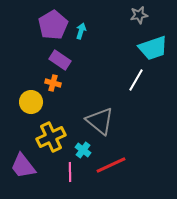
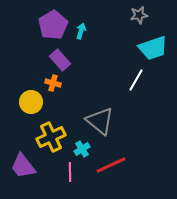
purple rectangle: rotated 15 degrees clockwise
cyan cross: moved 1 px left, 1 px up; rotated 21 degrees clockwise
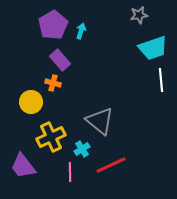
white line: moved 25 px right; rotated 35 degrees counterclockwise
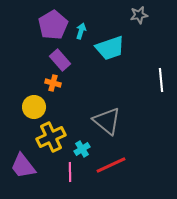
cyan trapezoid: moved 43 px left
yellow circle: moved 3 px right, 5 px down
gray triangle: moved 7 px right
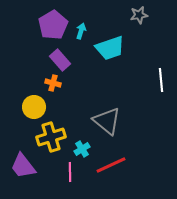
yellow cross: rotated 8 degrees clockwise
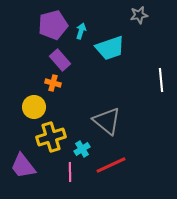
purple pentagon: rotated 16 degrees clockwise
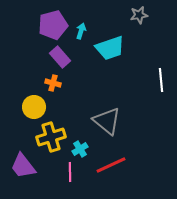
purple rectangle: moved 3 px up
cyan cross: moved 2 px left
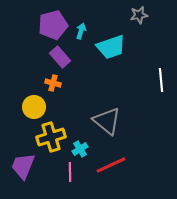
cyan trapezoid: moved 1 px right, 1 px up
purple trapezoid: rotated 60 degrees clockwise
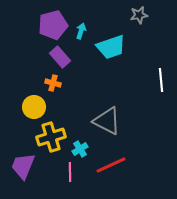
gray triangle: rotated 12 degrees counterclockwise
